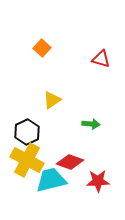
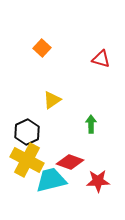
green arrow: rotated 96 degrees counterclockwise
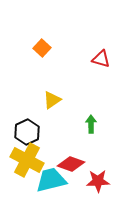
red diamond: moved 1 px right, 2 px down
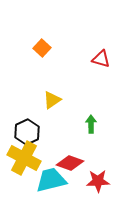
yellow cross: moved 3 px left, 2 px up
red diamond: moved 1 px left, 1 px up
